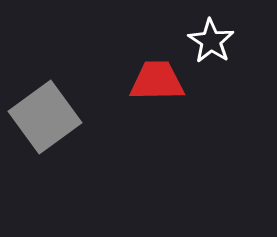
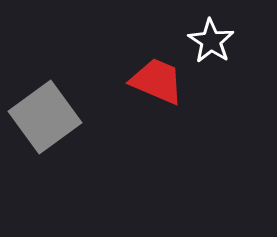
red trapezoid: rotated 24 degrees clockwise
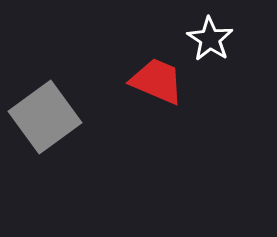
white star: moved 1 px left, 2 px up
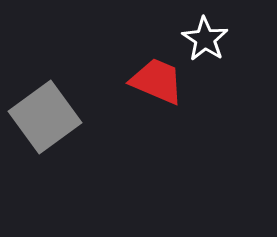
white star: moved 5 px left
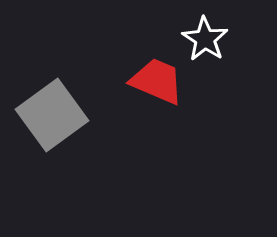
gray square: moved 7 px right, 2 px up
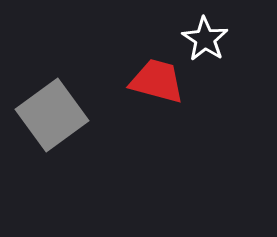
red trapezoid: rotated 8 degrees counterclockwise
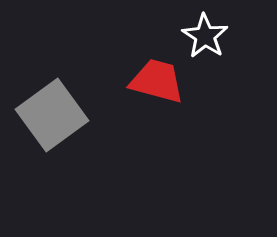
white star: moved 3 px up
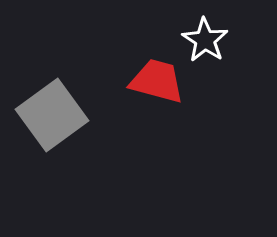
white star: moved 4 px down
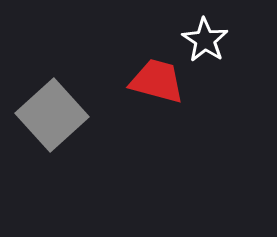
gray square: rotated 6 degrees counterclockwise
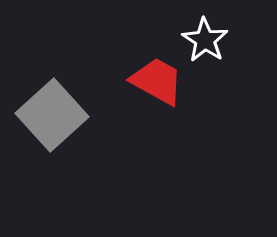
red trapezoid: rotated 14 degrees clockwise
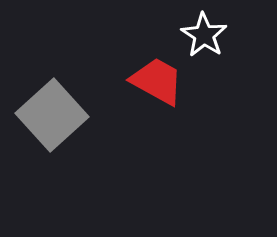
white star: moved 1 px left, 5 px up
